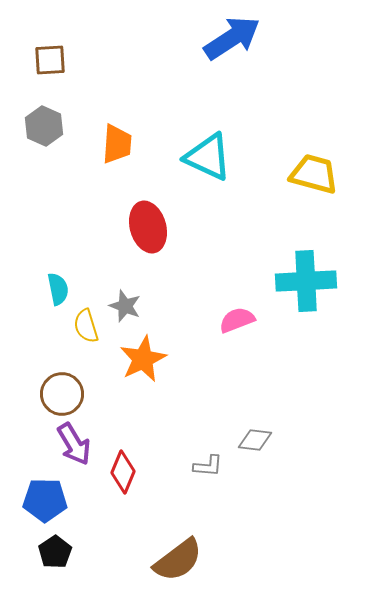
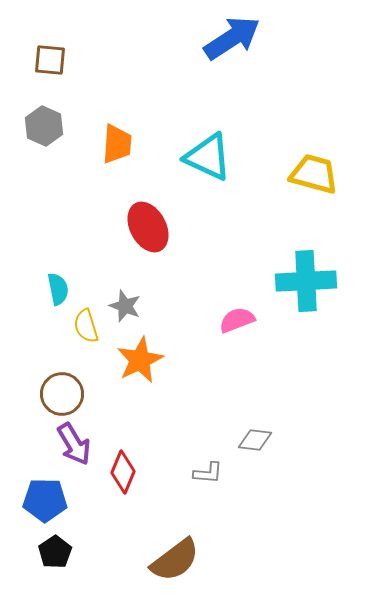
brown square: rotated 8 degrees clockwise
red ellipse: rotated 12 degrees counterclockwise
orange star: moved 3 px left, 1 px down
gray L-shape: moved 7 px down
brown semicircle: moved 3 px left
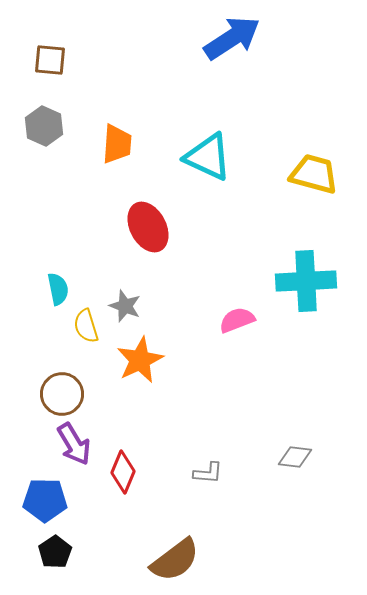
gray diamond: moved 40 px right, 17 px down
